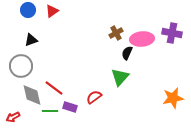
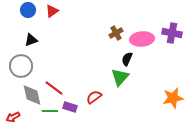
black semicircle: moved 6 px down
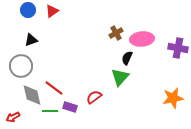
purple cross: moved 6 px right, 15 px down
black semicircle: moved 1 px up
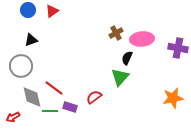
gray diamond: moved 2 px down
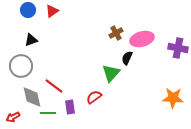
pink ellipse: rotated 10 degrees counterclockwise
green triangle: moved 9 px left, 4 px up
red line: moved 2 px up
orange star: rotated 15 degrees clockwise
purple rectangle: rotated 64 degrees clockwise
green line: moved 2 px left, 2 px down
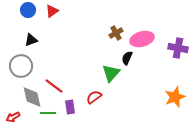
orange star: moved 2 px right, 1 px up; rotated 25 degrees counterclockwise
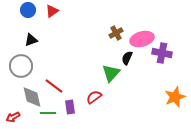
purple cross: moved 16 px left, 5 px down
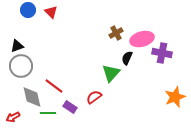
red triangle: moved 1 px left, 1 px down; rotated 40 degrees counterclockwise
black triangle: moved 14 px left, 6 px down
purple rectangle: rotated 48 degrees counterclockwise
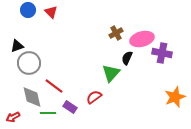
gray circle: moved 8 px right, 3 px up
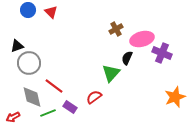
brown cross: moved 4 px up
purple cross: rotated 12 degrees clockwise
green line: rotated 21 degrees counterclockwise
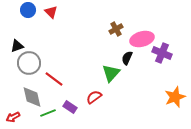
red line: moved 7 px up
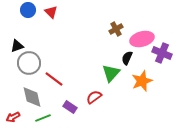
orange star: moved 33 px left, 16 px up
green line: moved 5 px left, 5 px down
